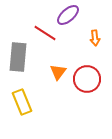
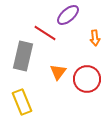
gray rectangle: moved 5 px right, 1 px up; rotated 8 degrees clockwise
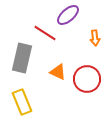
gray rectangle: moved 1 px left, 2 px down
orange triangle: rotated 42 degrees counterclockwise
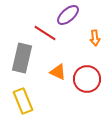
yellow rectangle: moved 1 px right, 1 px up
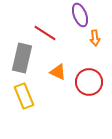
purple ellipse: moved 12 px right; rotated 70 degrees counterclockwise
red circle: moved 2 px right, 3 px down
yellow rectangle: moved 1 px right, 5 px up
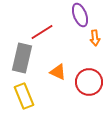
red line: moved 3 px left, 1 px up; rotated 65 degrees counterclockwise
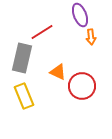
orange arrow: moved 4 px left, 1 px up
red circle: moved 7 px left, 4 px down
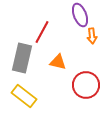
red line: rotated 30 degrees counterclockwise
orange arrow: moved 1 px right, 1 px up
orange triangle: moved 10 px up; rotated 12 degrees counterclockwise
red circle: moved 4 px right, 1 px up
yellow rectangle: rotated 30 degrees counterclockwise
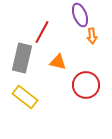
yellow rectangle: moved 1 px right, 1 px down
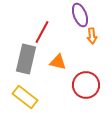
gray rectangle: moved 4 px right, 1 px down
